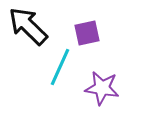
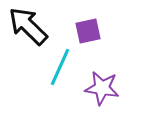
purple square: moved 1 px right, 2 px up
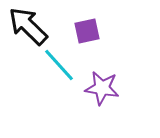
purple square: moved 1 px left
cyan line: moved 1 px left, 2 px up; rotated 66 degrees counterclockwise
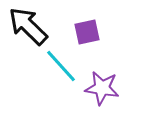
purple square: moved 1 px down
cyan line: moved 2 px right, 1 px down
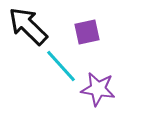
purple star: moved 4 px left, 1 px down
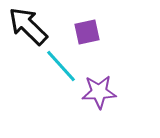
purple star: moved 1 px right, 3 px down; rotated 12 degrees counterclockwise
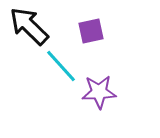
black arrow: moved 1 px right
purple square: moved 4 px right, 1 px up
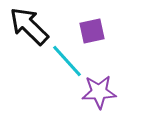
purple square: moved 1 px right
cyan line: moved 6 px right, 5 px up
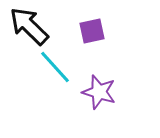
cyan line: moved 12 px left, 6 px down
purple star: rotated 20 degrees clockwise
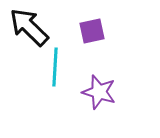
black arrow: moved 1 px down
cyan line: rotated 45 degrees clockwise
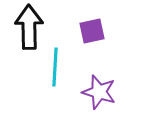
black arrow: rotated 45 degrees clockwise
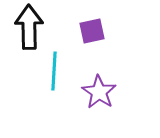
cyan line: moved 1 px left, 4 px down
purple star: rotated 16 degrees clockwise
